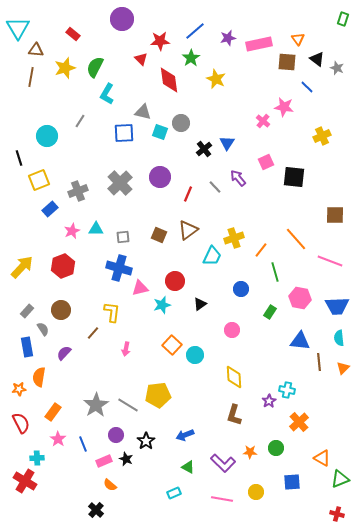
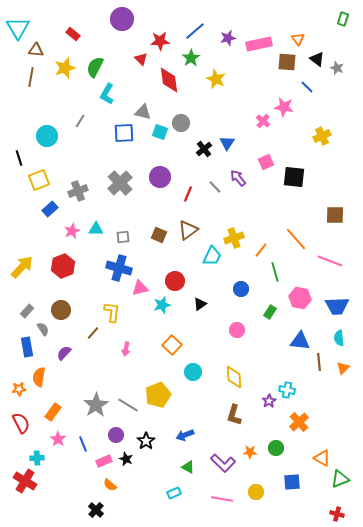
pink circle at (232, 330): moved 5 px right
cyan circle at (195, 355): moved 2 px left, 17 px down
yellow pentagon at (158, 395): rotated 15 degrees counterclockwise
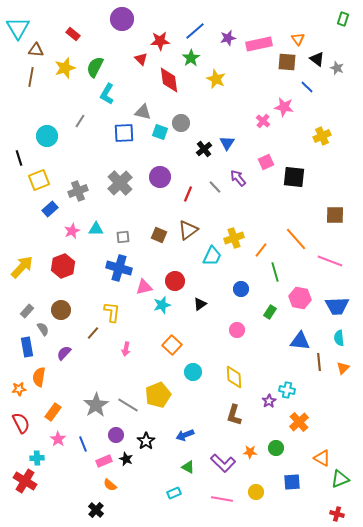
pink triangle at (140, 288): moved 4 px right, 1 px up
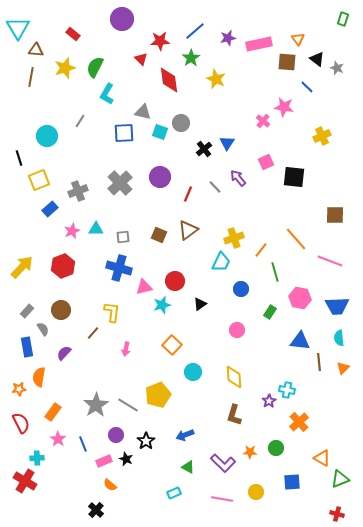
cyan trapezoid at (212, 256): moved 9 px right, 6 px down
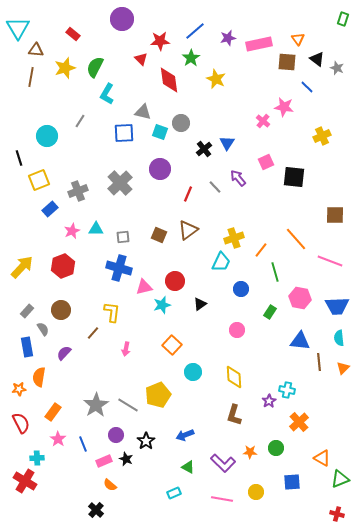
purple circle at (160, 177): moved 8 px up
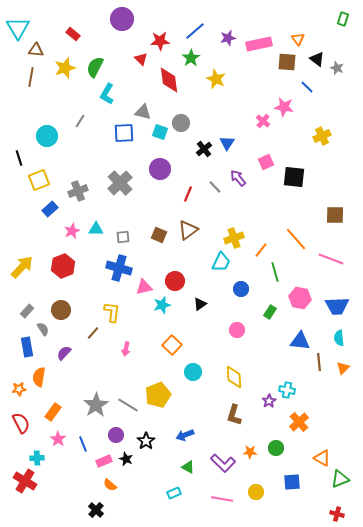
pink line at (330, 261): moved 1 px right, 2 px up
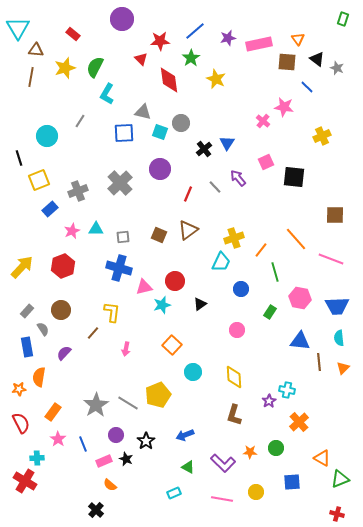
gray line at (128, 405): moved 2 px up
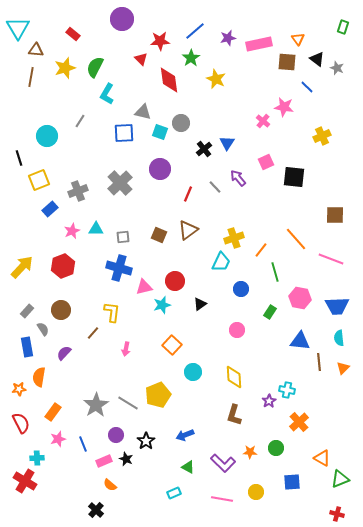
green rectangle at (343, 19): moved 8 px down
pink star at (58, 439): rotated 21 degrees clockwise
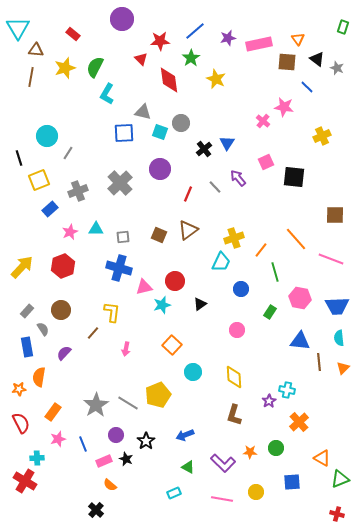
gray line at (80, 121): moved 12 px left, 32 px down
pink star at (72, 231): moved 2 px left, 1 px down
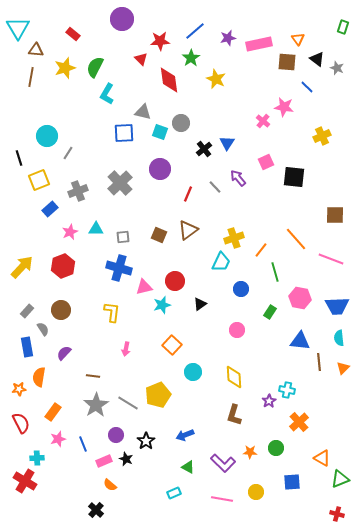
brown line at (93, 333): moved 43 px down; rotated 56 degrees clockwise
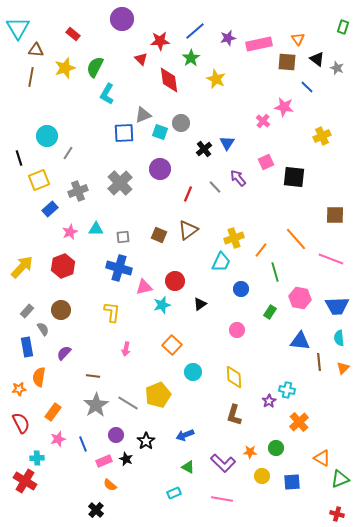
gray triangle at (143, 112): moved 3 px down; rotated 36 degrees counterclockwise
yellow circle at (256, 492): moved 6 px right, 16 px up
